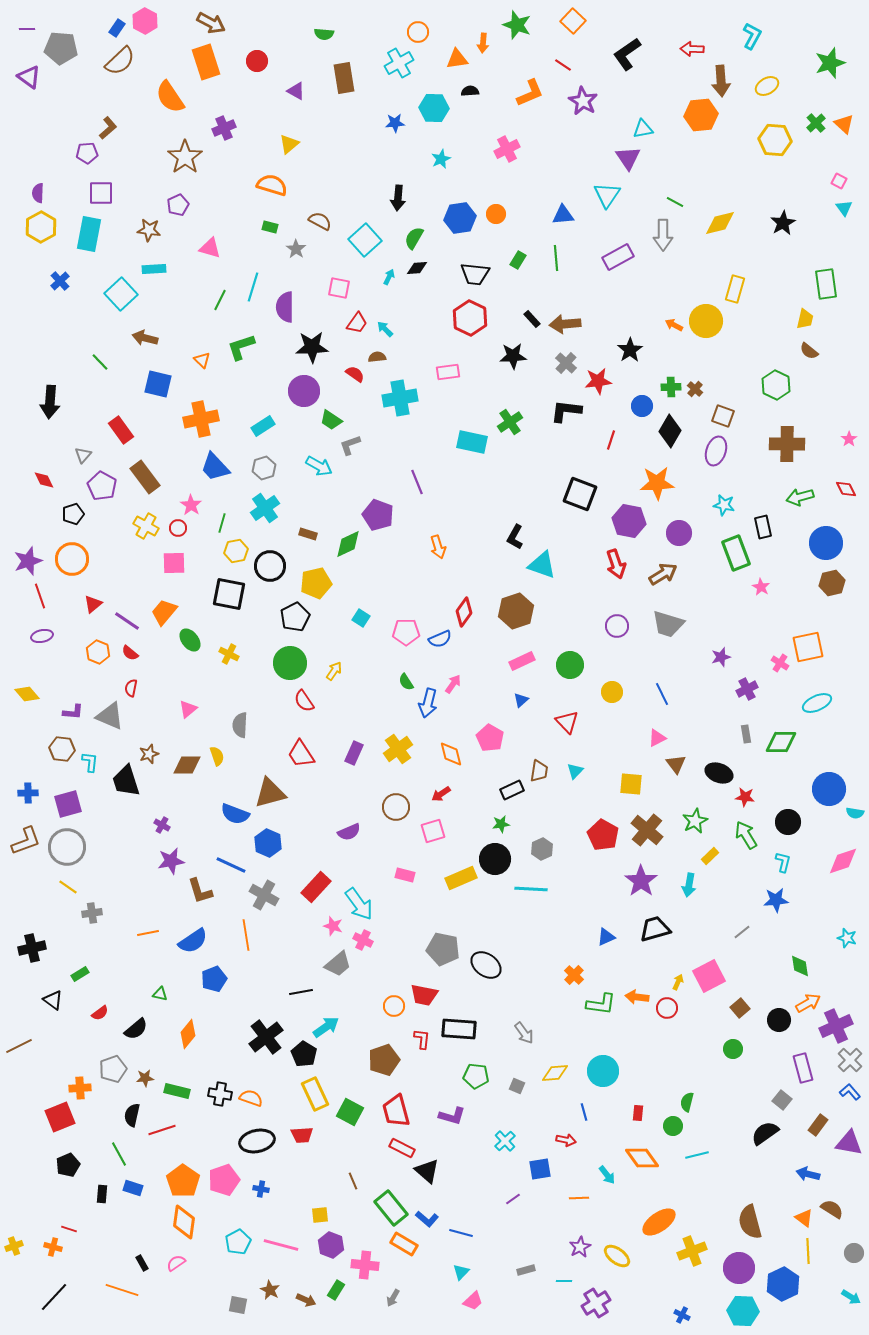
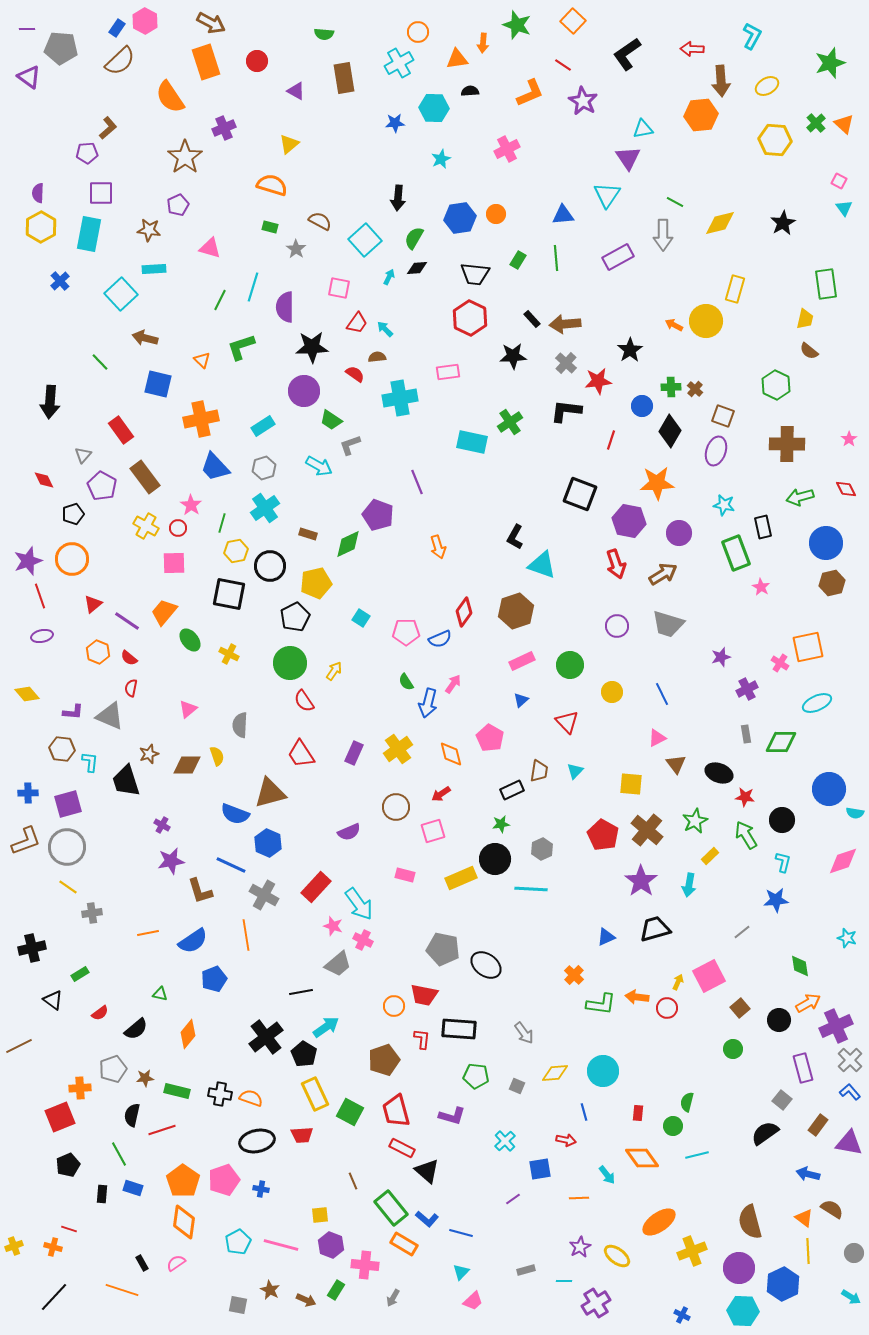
red semicircle at (130, 653): moved 1 px left, 5 px down
black circle at (788, 822): moved 6 px left, 2 px up
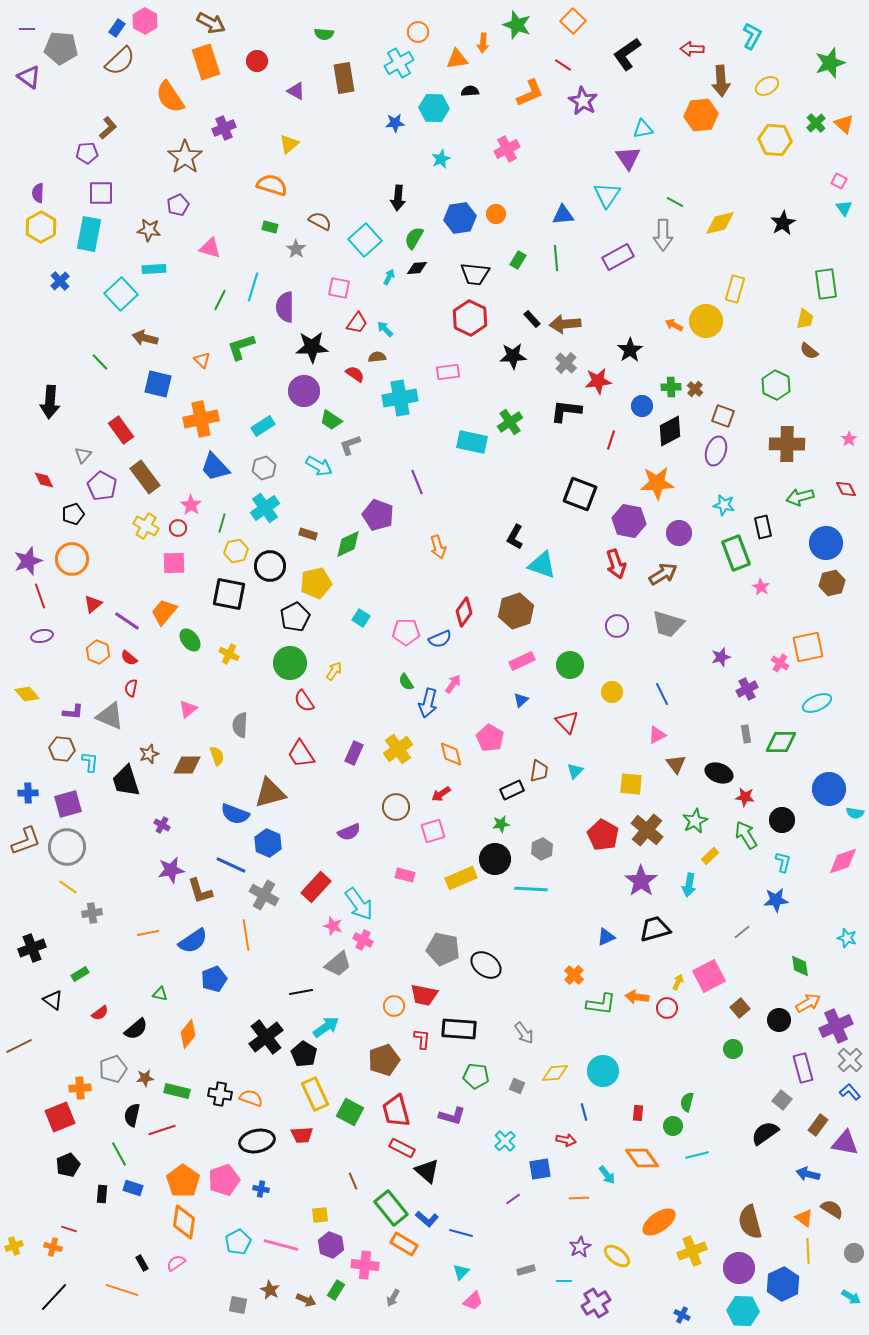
black diamond at (670, 431): rotated 32 degrees clockwise
pink triangle at (657, 738): moved 3 px up
purple star at (171, 861): moved 9 px down
black cross at (32, 948): rotated 8 degrees counterclockwise
purple triangle at (849, 1143): moved 4 px left
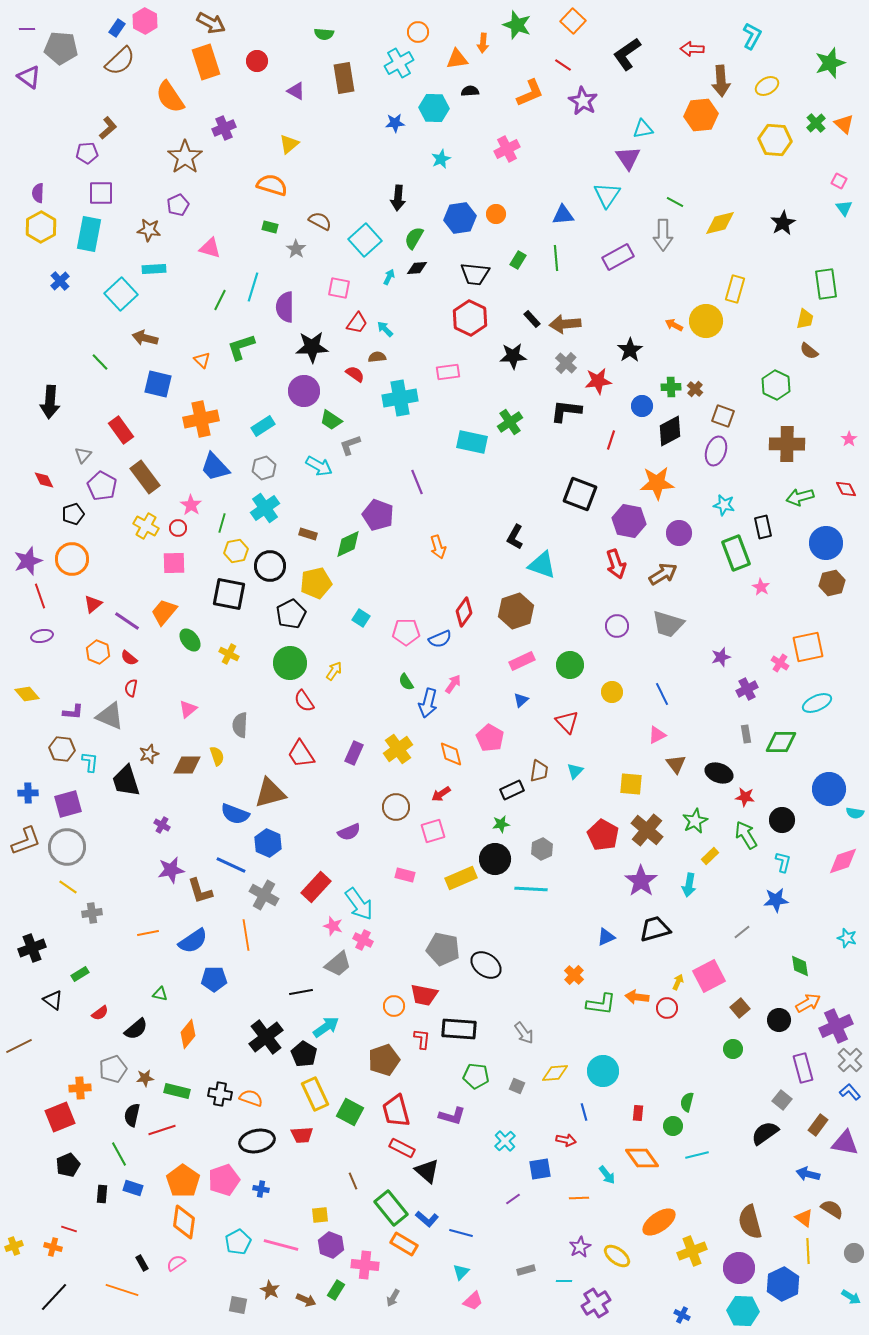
black pentagon at (295, 617): moved 4 px left, 3 px up
blue pentagon at (214, 979): rotated 20 degrees clockwise
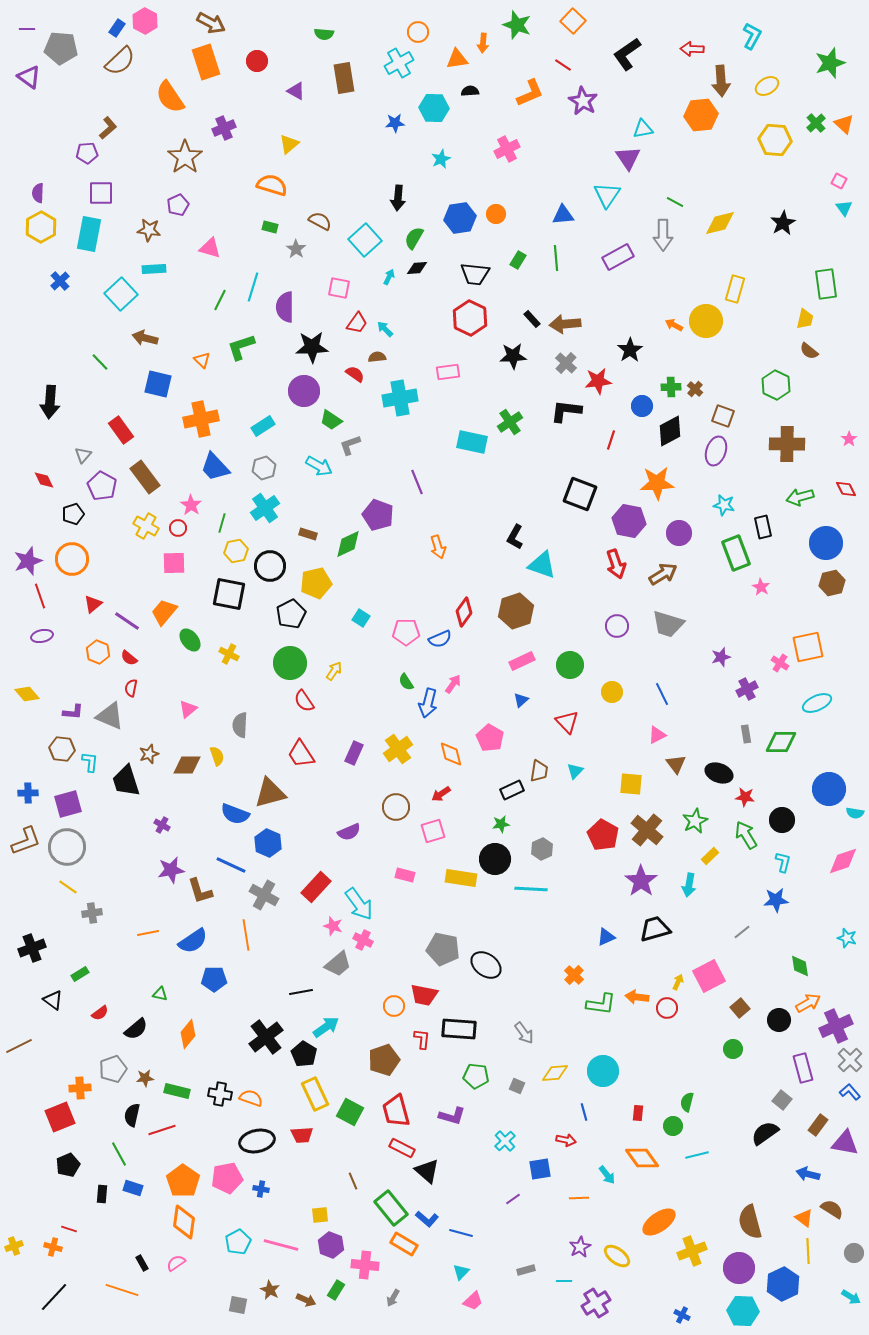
yellow rectangle at (461, 878): rotated 32 degrees clockwise
pink pentagon at (224, 1180): moved 3 px right, 2 px up; rotated 8 degrees clockwise
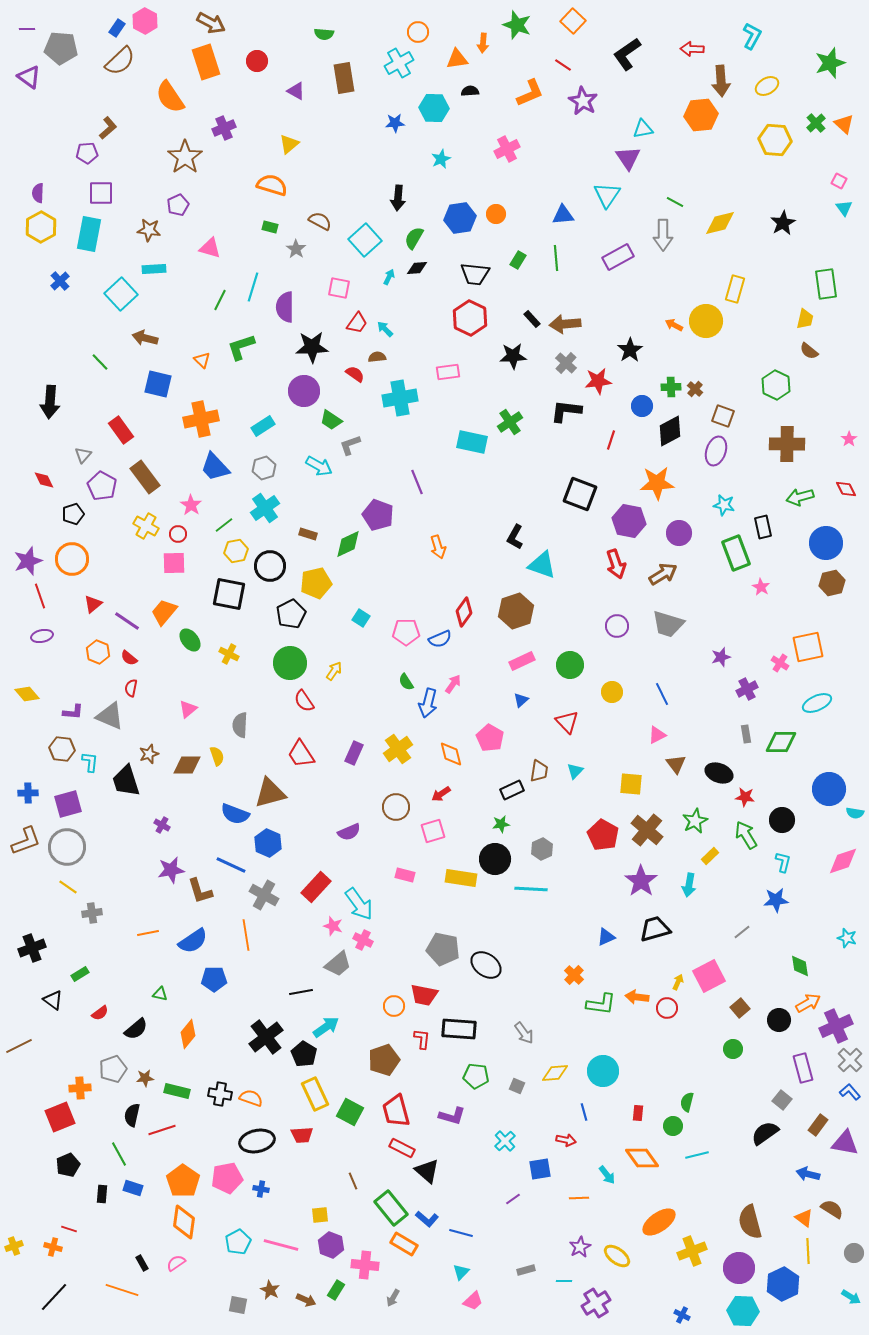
green line at (222, 523): moved 2 px right, 2 px down; rotated 36 degrees clockwise
red circle at (178, 528): moved 6 px down
